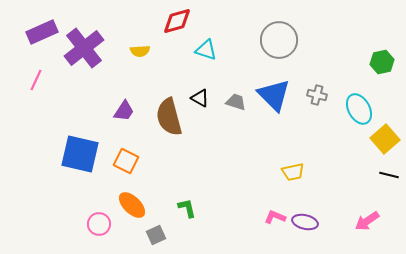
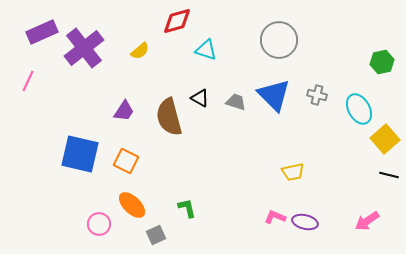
yellow semicircle: rotated 36 degrees counterclockwise
pink line: moved 8 px left, 1 px down
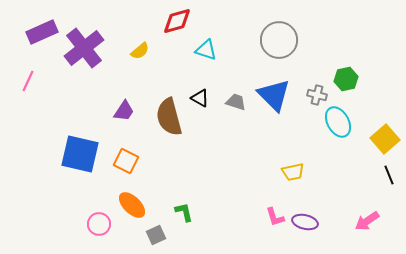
green hexagon: moved 36 px left, 17 px down
cyan ellipse: moved 21 px left, 13 px down
black line: rotated 54 degrees clockwise
green L-shape: moved 3 px left, 4 px down
pink L-shape: rotated 130 degrees counterclockwise
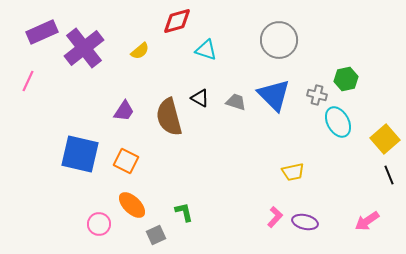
pink L-shape: rotated 120 degrees counterclockwise
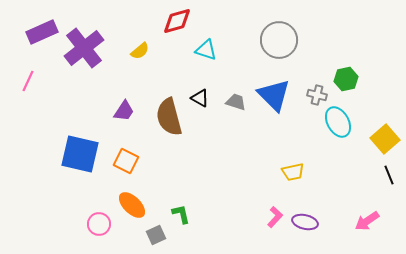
green L-shape: moved 3 px left, 2 px down
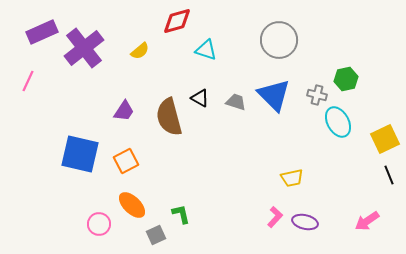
yellow square: rotated 16 degrees clockwise
orange square: rotated 35 degrees clockwise
yellow trapezoid: moved 1 px left, 6 px down
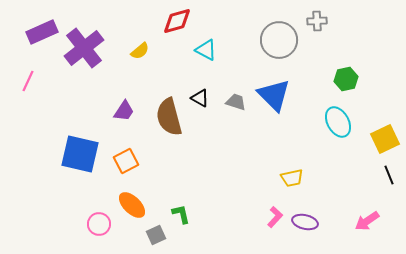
cyan triangle: rotated 10 degrees clockwise
gray cross: moved 74 px up; rotated 18 degrees counterclockwise
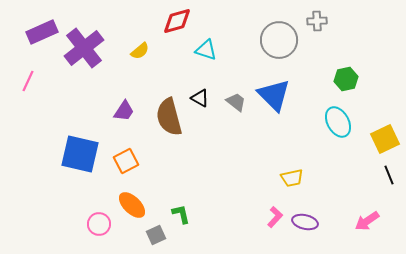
cyan triangle: rotated 10 degrees counterclockwise
gray trapezoid: rotated 20 degrees clockwise
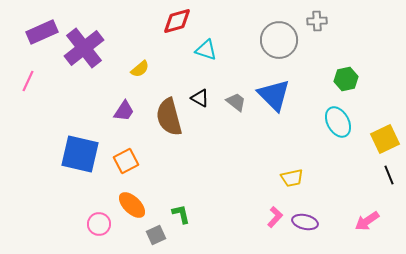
yellow semicircle: moved 18 px down
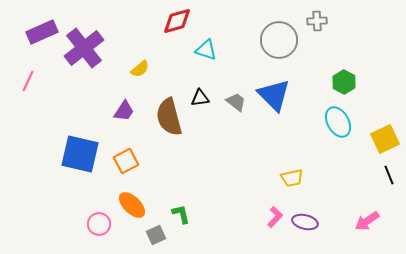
green hexagon: moved 2 px left, 3 px down; rotated 20 degrees counterclockwise
black triangle: rotated 36 degrees counterclockwise
